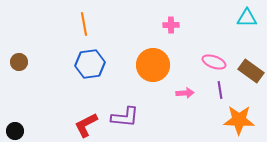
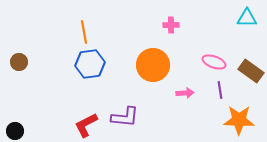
orange line: moved 8 px down
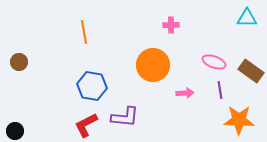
blue hexagon: moved 2 px right, 22 px down; rotated 16 degrees clockwise
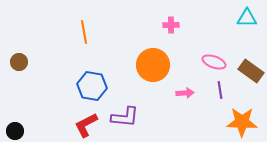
orange star: moved 3 px right, 2 px down
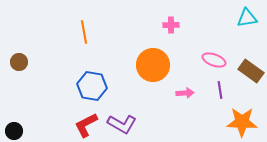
cyan triangle: rotated 10 degrees counterclockwise
pink ellipse: moved 2 px up
purple L-shape: moved 3 px left, 7 px down; rotated 24 degrees clockwise
black circle: moved 1 px left
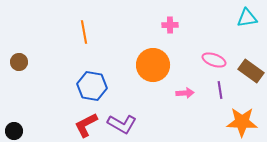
pink cross: moved 1 px left
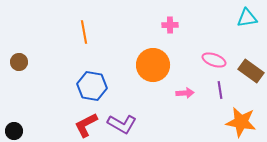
orange star: moved 1 px left; rotated 8 degrees clockwise
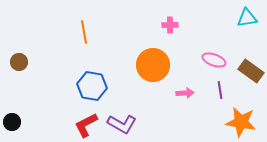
black circle: moved 2 px left, 9 px up
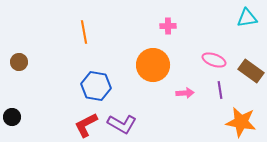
pink cross: moved 2 px left, 1 px down
blue hexagon: moved 4 px right
black circle: moved 5 px up
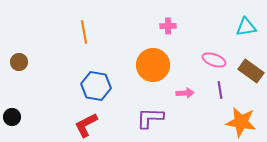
cyan triangle: moved 1 px left, 9 px down
purple L-shape: moved 28 px right, 6 px up; rotated 152 degrees clockwise
